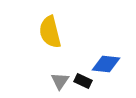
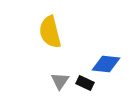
black rectangle: moved 2 px right, 2 px down
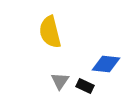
black rectangle: moved 3 px down
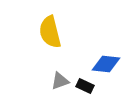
gray triangle: rotated 36 degrees clockwise
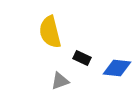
blue diamond: moved 11 px right, 4 px down
black rectangle: moved 3 px left, 28 px up
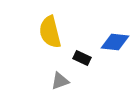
blue diamond: moved 2 px left, 26 px up
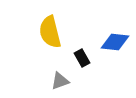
black rectangle: rotated 36 degrees clockwise
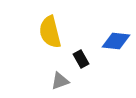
blue diamond: moved 1 px right, 1 px up
black rectangle: moved 1 px left, 1 px down
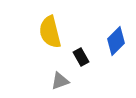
blue diamond: rotated 52 degrees counterclockwise
black rectangle: moved 2 px up
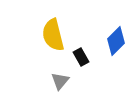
yellow semicircle: moved 3 px right, 3 px down
gray triangle: rotated 30 degrees counterclockwise
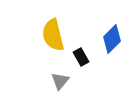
blue diamond: moved 4 px left, 2 px up
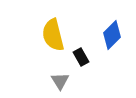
blue diamond: moved 4 px up
gray triangle: rotated 12 degrees counterclockwise
